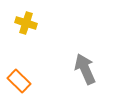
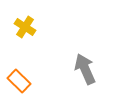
yellow cross: moved 1 px left, 4 px down; rotated 15 degrees clockwise
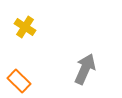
gray arrow: rotated 48 degrees clockwise
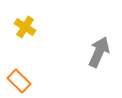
gray arrow: moved 14 px right, 17 px up
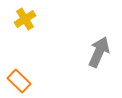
yellow cross: moved 8 px up; rotated 25 degrees clockwise
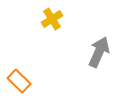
yellow cross: moved 27 px right
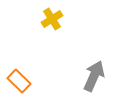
gray arrow: moved 5 px left, 24 px down
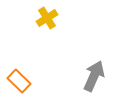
yellow cross: moved 5 px left, 1 px up
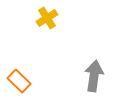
gray arrow: rotated 16 degrees counterclockwise
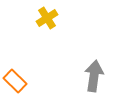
orange rectangle: moved 4 px left
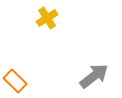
gray arrow: rotated 44 degrees clockwise
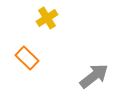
orange rectangle: moved 12 px right, 23 px up
